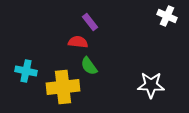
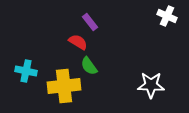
red semicircle: rotated 24 degrees clockwise
yellow cross: moved 1 px right, 1 px up
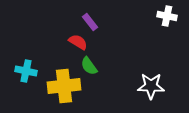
white cross: rotated 12 degrees counterclockwise
white star: moved 1 px down
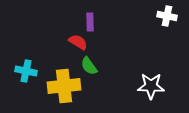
purple rectangle: rotated 36 degrees clockwise
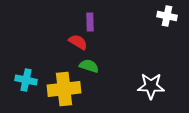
green semicircle: rotated 144 degrees clockwise
cyan cross: moved 9 px down
yellow cross: moved 3 px down
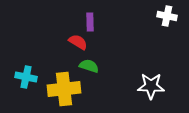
cyan cross: moved 3 px up
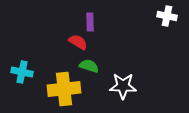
cyan cross: moved 4 px left, 5 px up
white star: moved 28 px left
